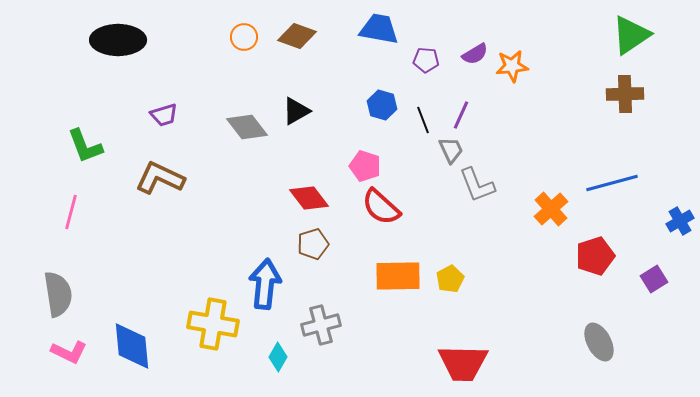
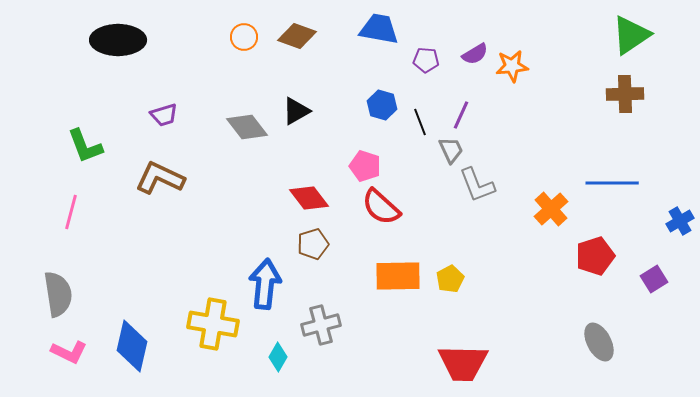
black line: moved 3 px left, 2 px down
blue line: rotated 15 degrees clockwise
blue diamond: rotated 18 degrees clockwise
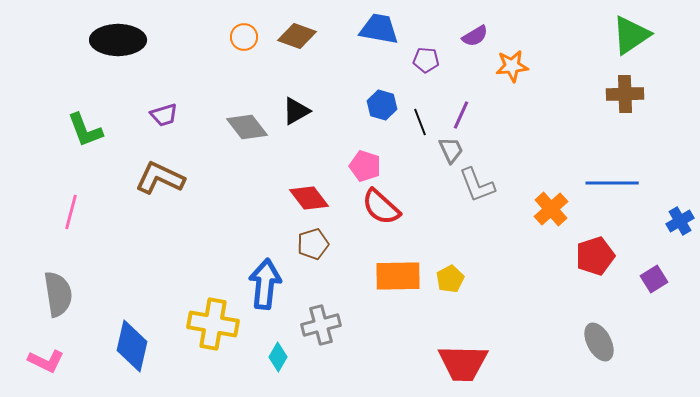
purple semicircle: moved 18 px up
green L-shape: moved 16 px up
pink L-shape: moved 23 px left, 9 px down
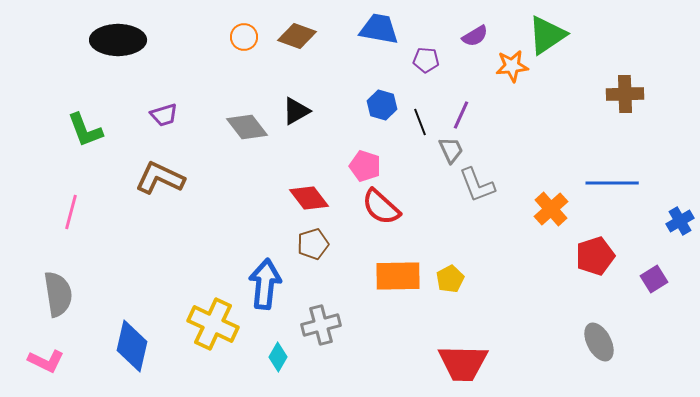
green triangle: moved 84 px left
yellow cross: rotated 15 degrees clockwise
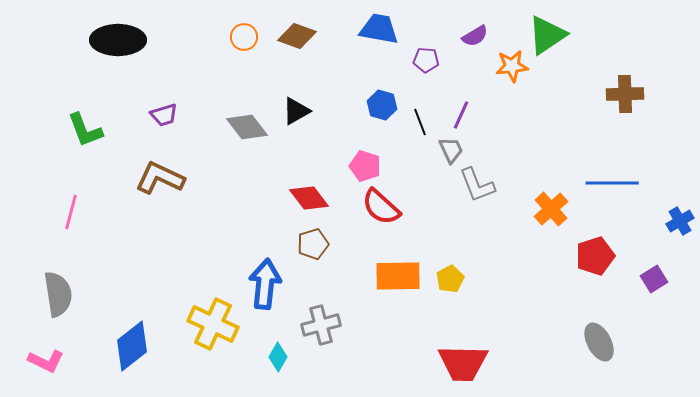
blue diamond: rotated 39 degrees clockwise
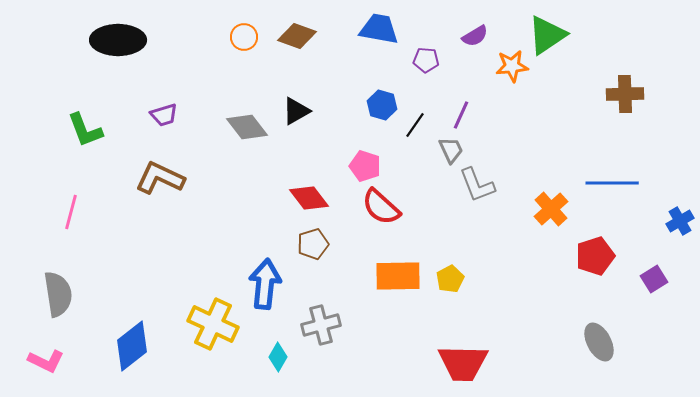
black line: moved 5 px left, 3 px down; rotated 56 degrees clockwise
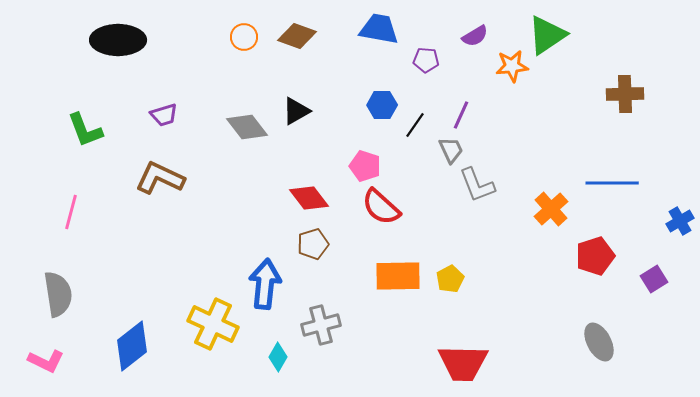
blue hexagon: rotated 16 degrees counterclockwise
